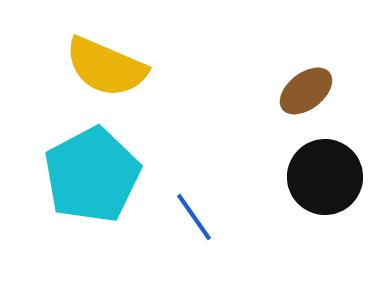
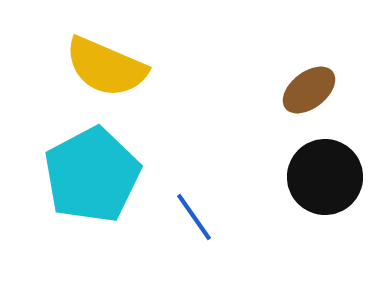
brown ellipse: moved 3 px right, 1 px up
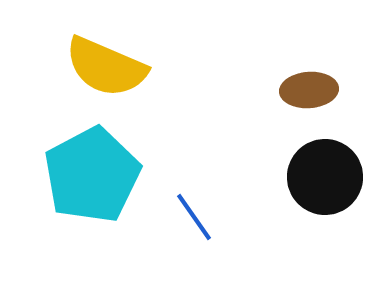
brown ellipse: rotated 34 degrees clockwise
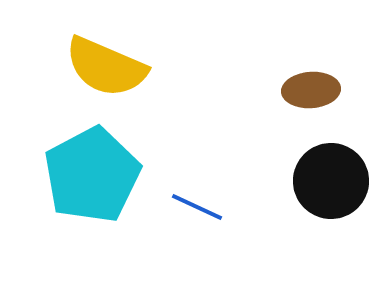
brown ellipse: moved 2 px right
black circle: moved 6 px right, 4 px down
blue line: moved 3 px right, 10 px up; rotated 30 degrees counterclockwise
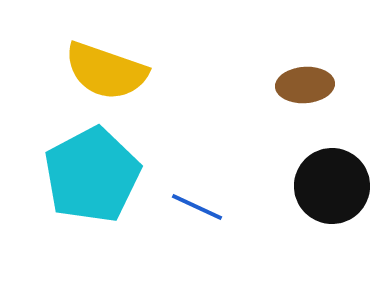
yellow semicircle: moved 4 px down; rotated 4 degrees counterclockwise
brown ellipse: moved 6 px left, 5 px up
black circle: moved 1 px right, 5 px down
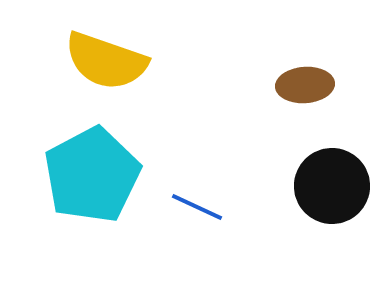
yellow semicircle: moved 10 px up
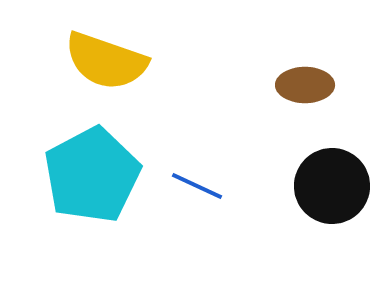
brown ellipse: rotated 4 degrees clockwise
blue line: moved 21 px up
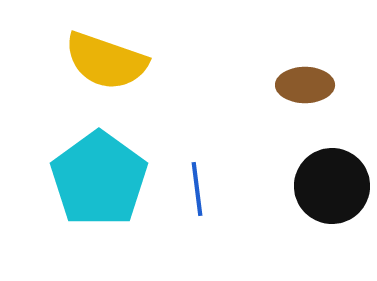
cyan pentagon: moved 7 px right, 4 px down; rotated 8 degrees counterclockwise
blue line: moved 3 px down; rotated 58 degrees clockwise
